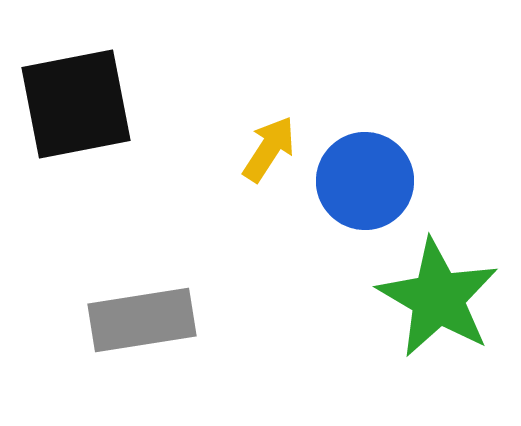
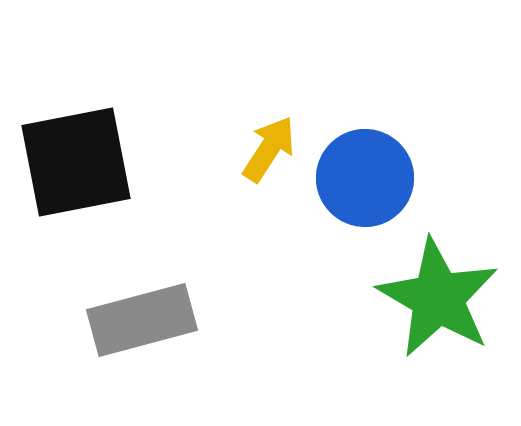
black square: moved 58 px down
blue circle: moved 3 px up
gray rectangle: rotated 6 degrees counterclockwise
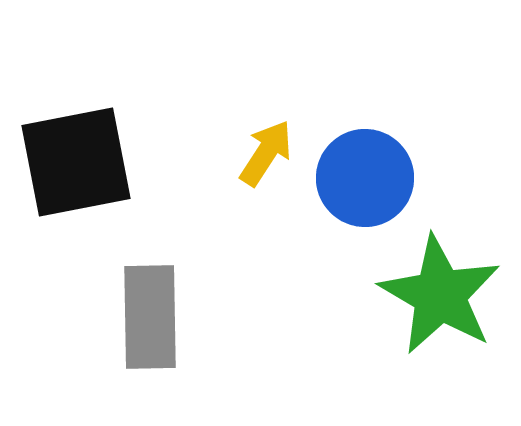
yellow arrow: moved 3 px left, 4 px down
green star: moved 2 px right, 3 px up
gray rectangle: moved 8 px right, 3 px up; rotated 76 degrees counterclockwise
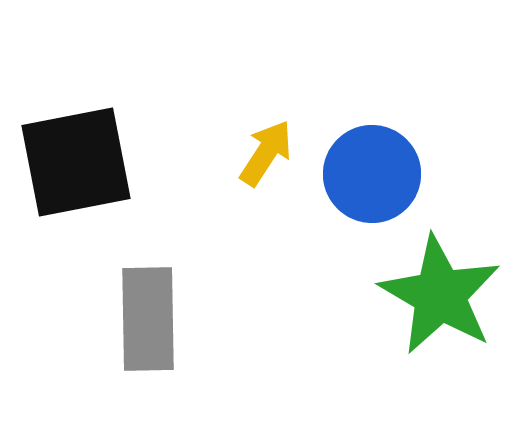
blue circle: moved 7 px right, 4 px up
gray rectangle: moved 2 px left, 2 px down
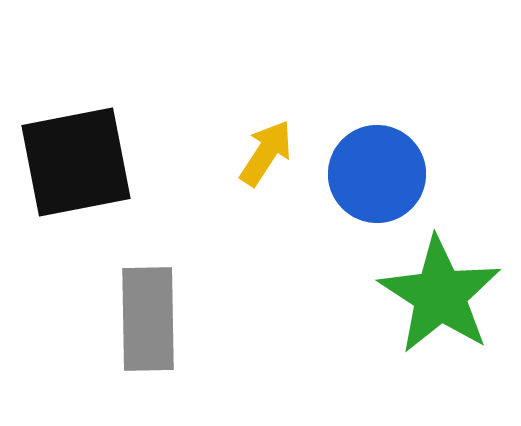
blue circle: moved 5 px right
green star: rotated 3 degrees clockwise
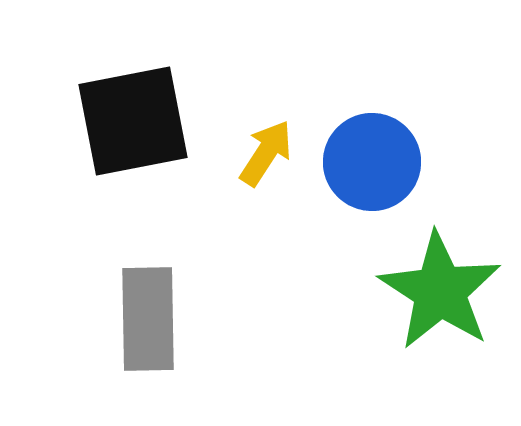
black square: moved 57 px right, 41 px up
blue circle: moved 5 px left, 12 px up
green star: moved 4 px up
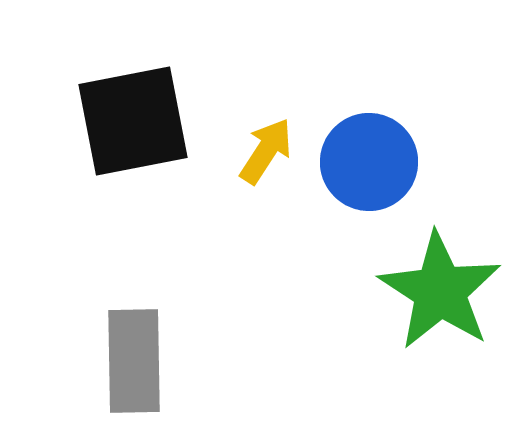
yellow arrow: moved 2 px up
blue circle: moved 3 px left
gray rectangle: moved 14 px left, 42 px down
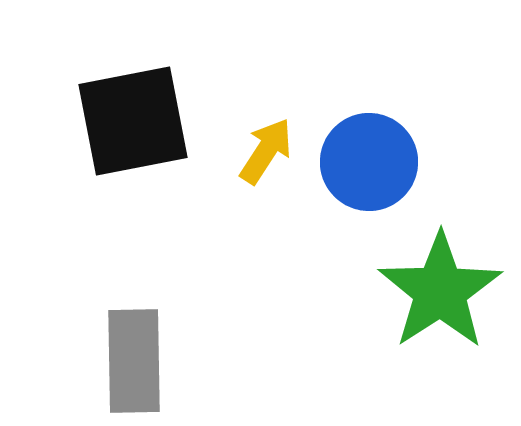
green star: rotated 6 degrees clockwise
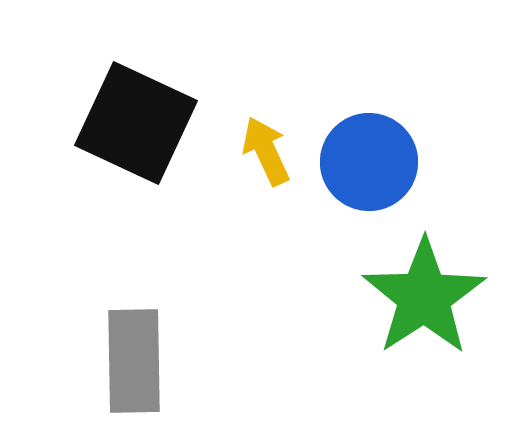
black square: moved 3 px right, 2 px down; rotated 36 degrees clockwise
yellow arrow: rotated 58 degrees counterclockwise
green star: moved 16 px left, 6 px down
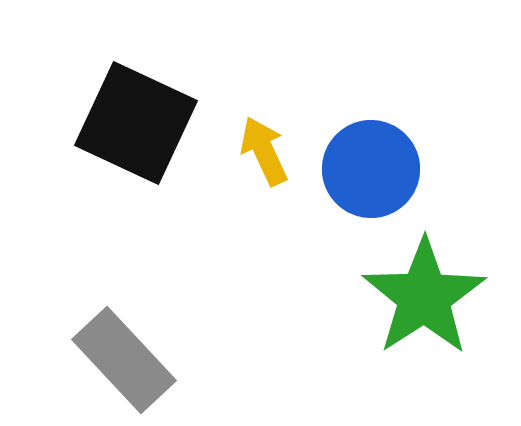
yellow arrow: moved 2 px left
blue circle: moved 2 px right, 7 px down
gray rectangle: moved 10 px left, 1 px up; rotated 42 degrees counterclockwise
